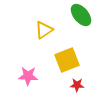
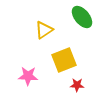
green ellipse: moved 1 px right, 2 px down
yellow square: moved 3 px left
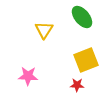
yellow triangle: rotated 24 degrees counterclockwise
yellow square: moved 22 px right
